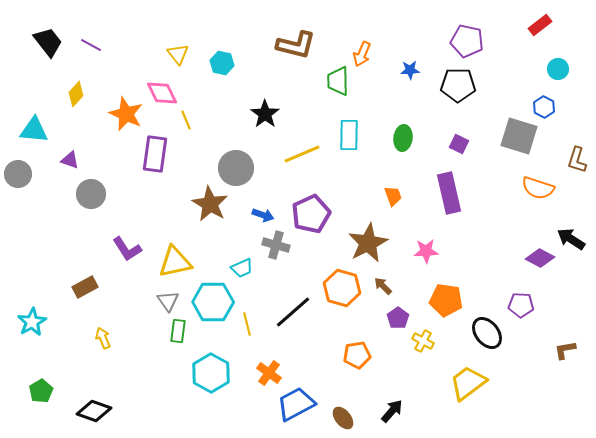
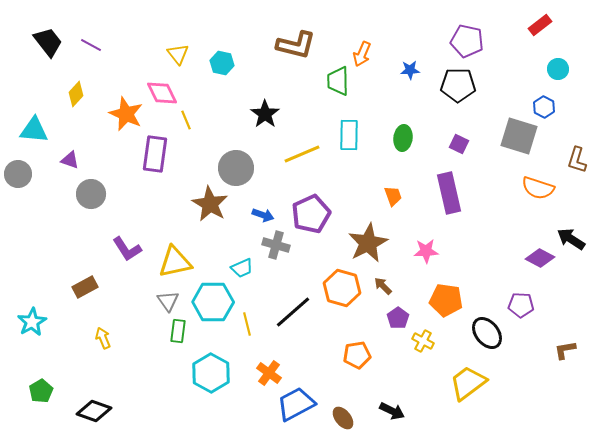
black arrow at (392, 411): rotated 75 degrees clockwise
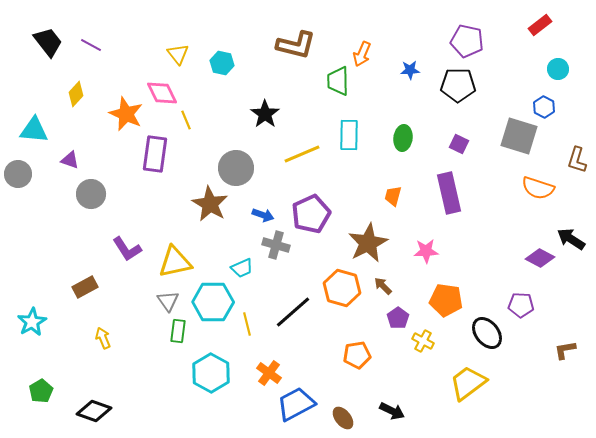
orange trapezoid at (393, 196): rotated 145 degrees counterclockwise
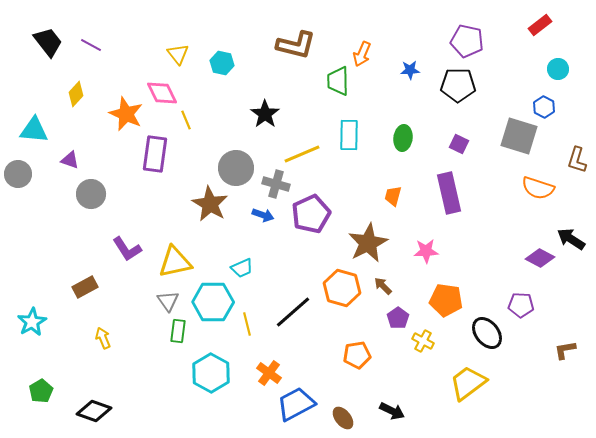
gray cross at (276, 245): moved 61 px up
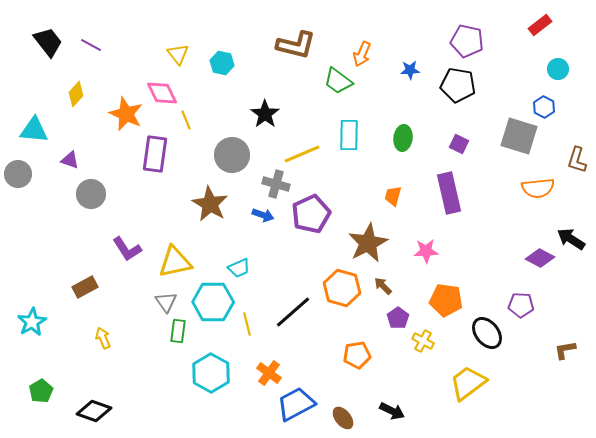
green trapezoid at (338, 81): rotated 52 degrees counterclockwise
black pentagon at (458, 85): rotated 8 degrees clockwise
gray circle at (236, 168): moved 4 px left, 13 px up
orange semicircle at (538, 188): rotated 24 degrees counterclockwise
cyan trapezoid at (242, 268): moved 3 px left
gray triangle at (168, 301): moved 2 px left, 1 px down
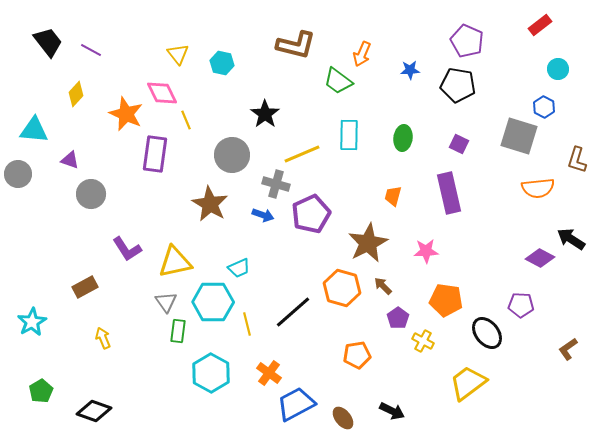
purple pentagon at (467, 41): rotated 12 degrees clockwise
purple line at (91, 45): moved 5 px down
brown L-shape at (565, 350): moved 3 px right, 1 px up; rotated 25 degrees counterclockwise
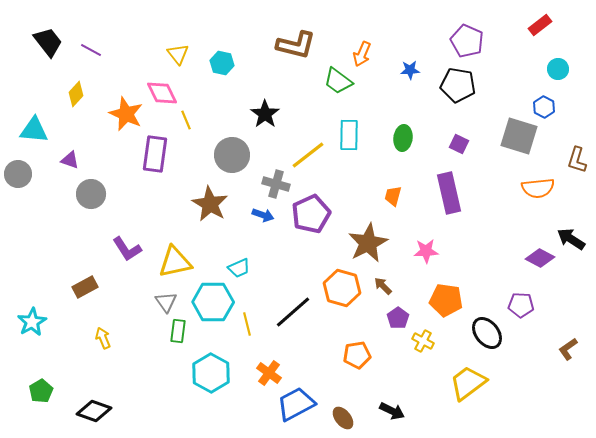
yellow line at (302, 154): moved 6 px right, 1 px down; rotated 15 degrees counterclockwise
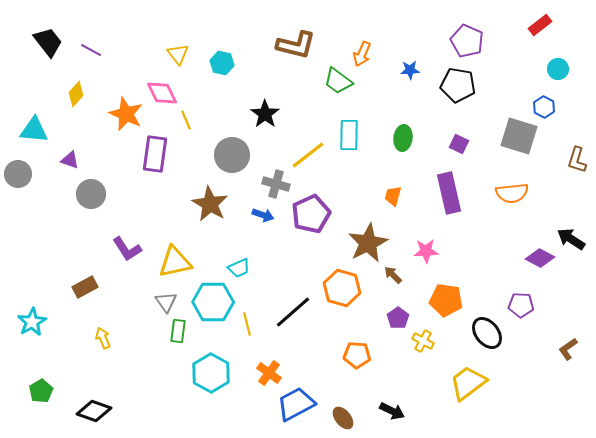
orange semicircle at (538, 188): moved 26 px left, 5 px down
brown arrow at (383, 286): moved 10 px right, 11 px up
orange pentagon at (357, 355): rotated 12 degrees clockwise
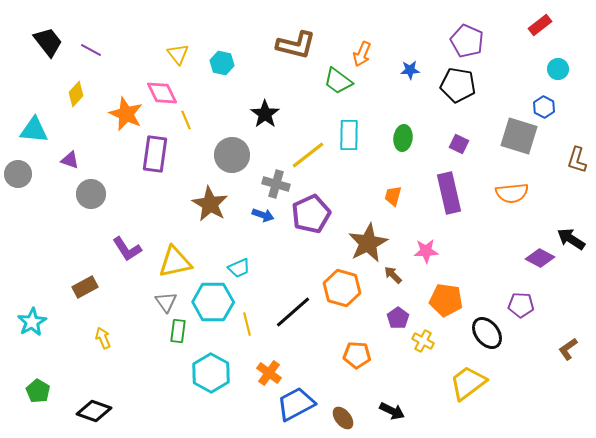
green pentagon at (41, 391): moved 3 px left; rotated 10 degrees counterclockwise
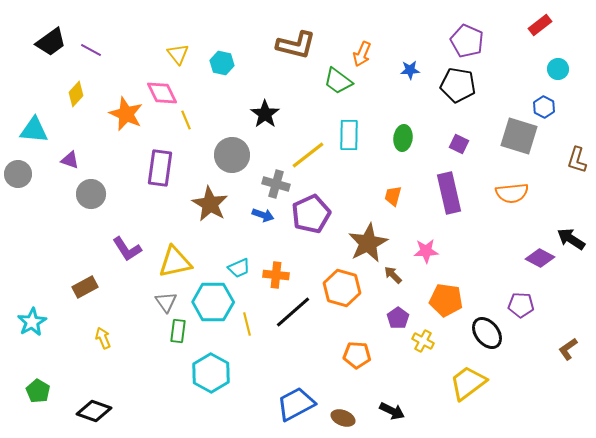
black trapezoid at (48, 42): moved 3 px right; rotated 92 degrees clockwise
purple rectangle at (155, 154): moved 5 px right, 14 px down
orange cross at (269, 373): moved 7 px right, 98 px up; rotated 30 degrees counterclockwise
brown ellipse at (343, 418): rotated 30 degrees counterclockwise
